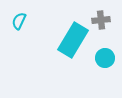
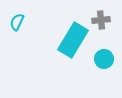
cyan semicircle: moved 2 px left, 1 px down
cyan circle: moved 1 px left, 1 px down
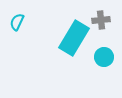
cyan rectangle: moved 1 px right, 2 px up
cyan circle: moved 2 px up
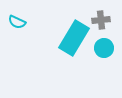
cyan semicircle: rotated 90 degrees counterclockwise
cyan circle: moved 9 px up
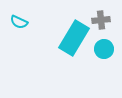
cyan semicircle: moved 2 px right
cyan circle: moved 1 px down
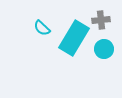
cyan semicircle: moved 23 px right, 6 px down; rotated 18 degrees clockwise
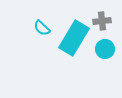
gray cross: moved 1 px right, 1 px down
cyan circle: moved 1 px right
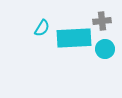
cyan semicircle: rotated 102 degrees counterclockwise
cyan rectangle: rotated 56 degrees clockwise
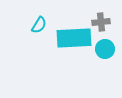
gray cross: moved 1 px left, 1 px down
cyan semicircle: moved 3 px left, 3 px up
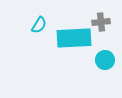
cyan circle: moved 11 px down
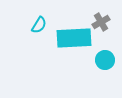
gray cross: rotated 24 degrees counterclockwise
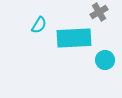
gray cross: moved 2 px left, 10 px up
